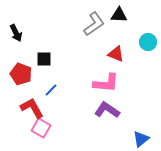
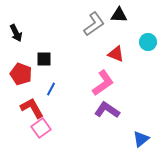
pink L-shape: moved 3 px left; rotated 40 degrees counterclockwise
blue line: moved 1 px up; rotated 16 degrees counterclockwise
pink square: rotated 24 degrees clockwise
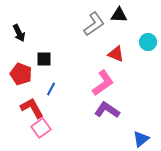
black arrow: moved 3 px right
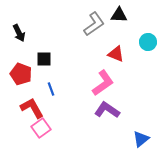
blue line: rotated 48 degrees counterclockwise
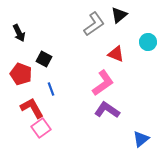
black triangle: rotated 42 degrees counterclockwise
black square: rotated 28 degrees clockwise
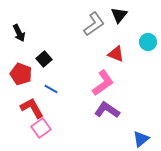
black triangle: rotated 12 degrees counterclockwise
black square: rotated 21 degrees clockwise
blue line: rotated 40 degrees counterclockwise
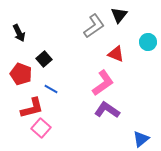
gray L-shape: moved 2 px down
red L-shape: rotated 105 degrees clockwise
pink square: rotated 12 degrees counterclockwise
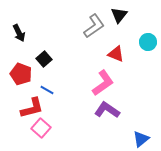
blue line: moved 4 px left, 1 px down
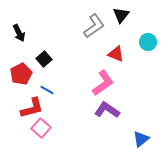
black triangle: moved 2 px right
red pentagon: rotated 25 degrees clockwise
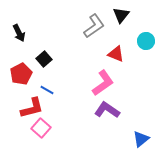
cyan circle: moved 2 px left, 1 px up
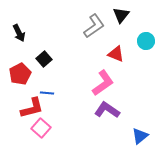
red pentagon: moved 1 px left
blue line: moved 3 px down; rotated 24 degrees counterclockwise
blue triangle: moved 1 px left, 3 px up
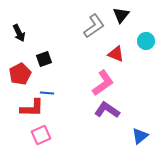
black square: rotated 21 degrees clockwise
red L-shape: rotated 15 degrees clockwise
pink square: moved 7 px down; rotated 24 degrees clockwise
